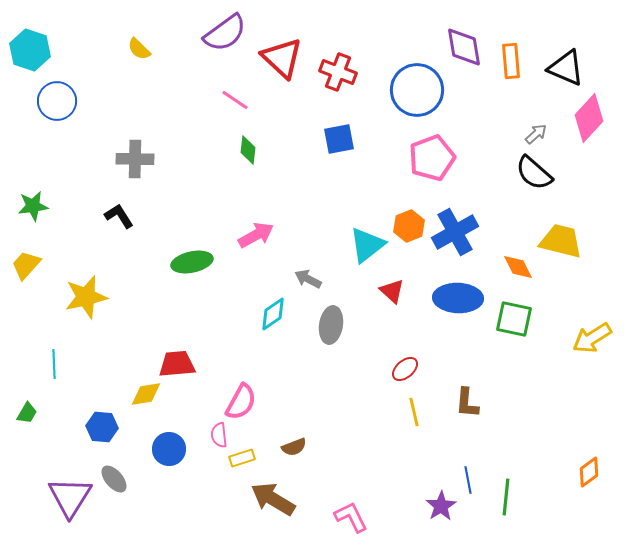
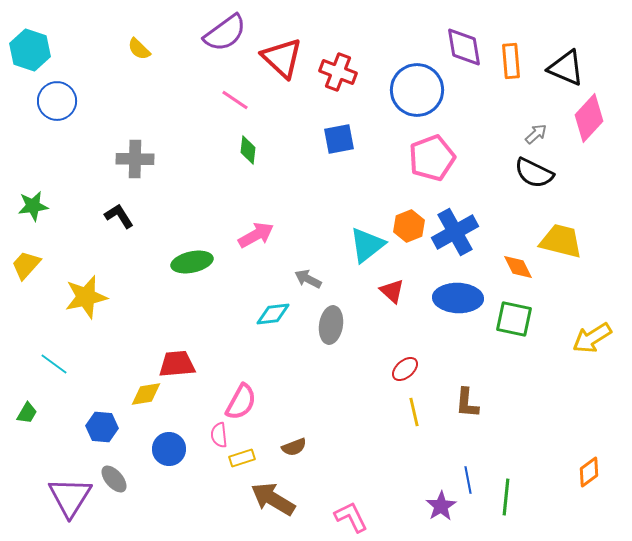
black semicircle at (534, 173): rotated 15 degrees counterclockwise
cyan diamond at (273, 314): rotated 28 degrees clockwise
cyan line at (54, 364): rotated 52 degrees counterclockwise
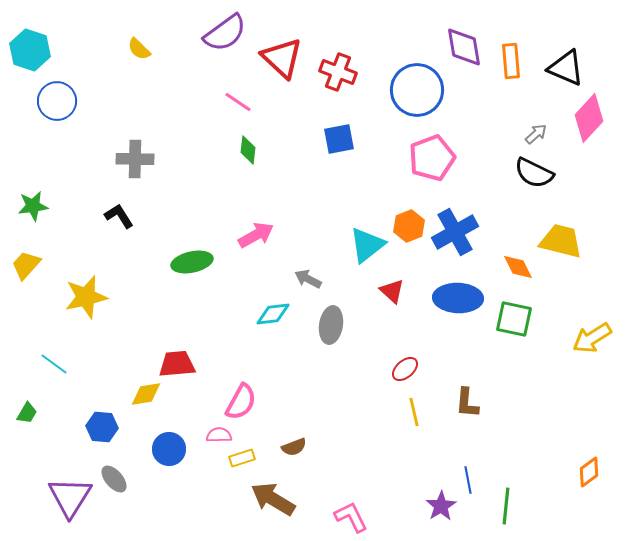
pink line at (235, 100): moved 3 px right, 2 px down
pink semicircle at (219, 435): rotated 95 degrees clockwise
green line at (506, 497): moved 9 px down
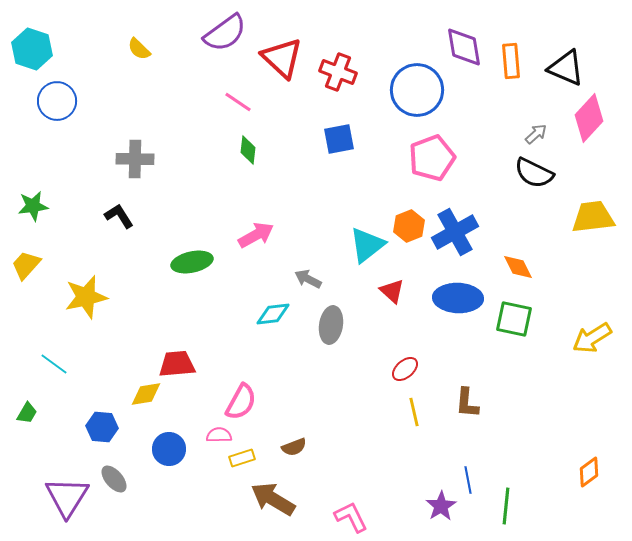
cyan hexagon at (30, 50): moved 2 px right, 1 px up
yellow trapezoid at (561, 241): moved 32 px right, 24 px up; rotated 21 degrees counterclockwise
purple triangle at (70, 497): moved 3 px left
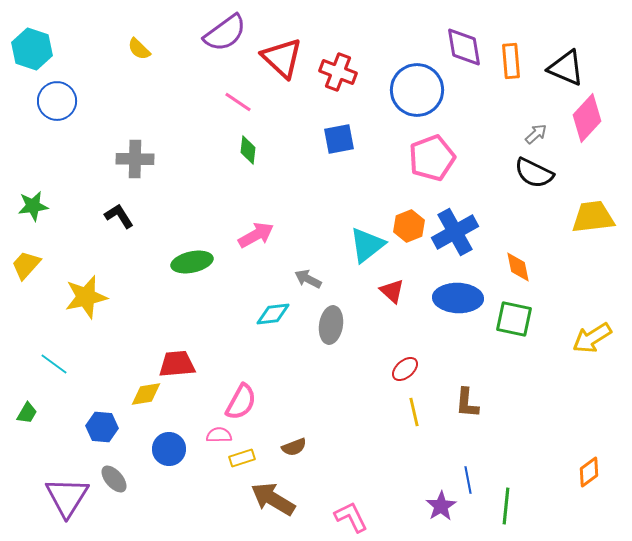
pink diamond at (589, 118): moved 2 px left
orange diamond at (518, 267): rotated 16 degrees clockwise
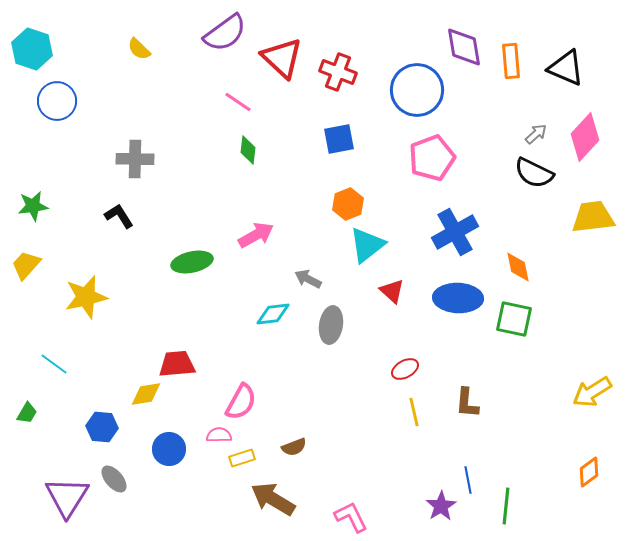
pink diamond at (587, 118): moved 2 px left, 19 px down
orange hexagon at (409, 226): moved 61 px left, 22 px up
yellow arrow at (592, 338): moved 54 px down
red ellipse at (405, 369): rotated 12 degrees clockwise
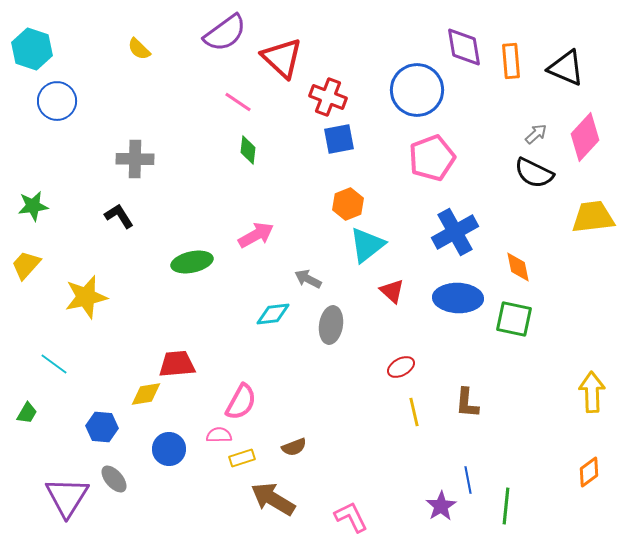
red cross at (338, 72): moved 10 px left, 25 px down
red ellipse at (405, 369): moved 4 px left, 2 px up
yellow arrow at (592, 392): rotated 120 degrees clockwise
